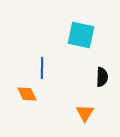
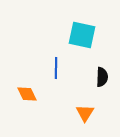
cyan square: moved 1 px right
blue line: moved 14 px right
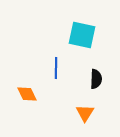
black semicircle: moved 6 px left, 2 px down
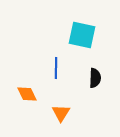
black semicircle: moved 1 px left, 1 px up
orange triangle: moved 24 px left
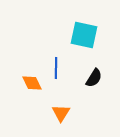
cyan square: moved 2 px right
black semicircle: moved 1 px left; rotated 30 degrees clockwise
orange diamond: moved 5 px right, 11 px up
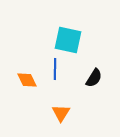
cyan square: moved 16 px left, 5 px down
blue line: moved 1 px left, 1 px down
orange diamond: moved 5 px left, 3 px up
